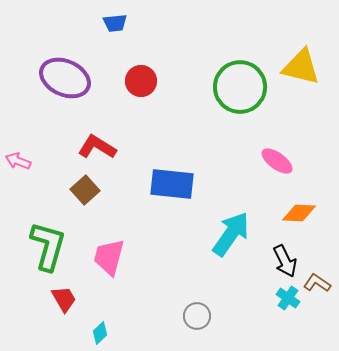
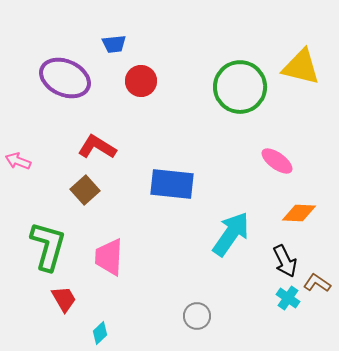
blue trapezoid: moved 1 px left, 21 px down
pink trapezoid: rotated 12 degrees counterclockwise
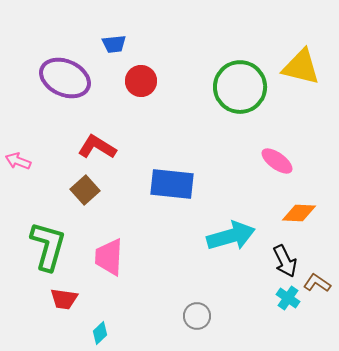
cyan arrow: moved 2 px down; rotated 39 degrees clockwise
red trapezoid: rotated 128 degrees clockwise
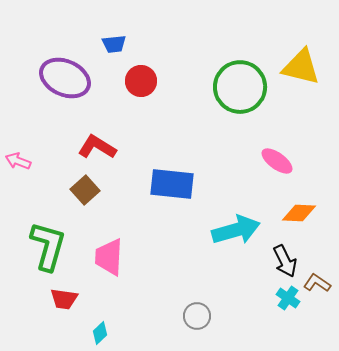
cyan arrow: moved 5 px right, 6 px up
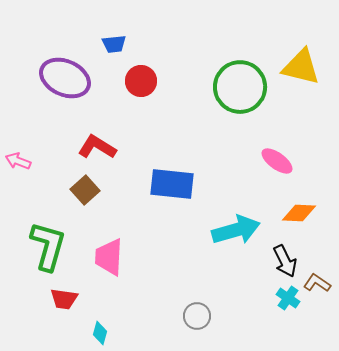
cyan diamond: rotated 30 degrees counterclockwise
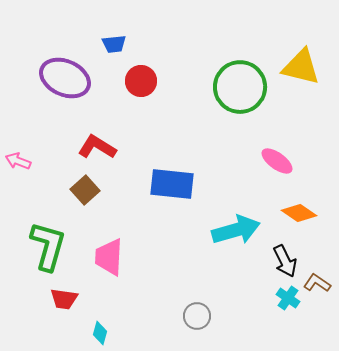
orange diamond: rotated 32 degrees clockwise
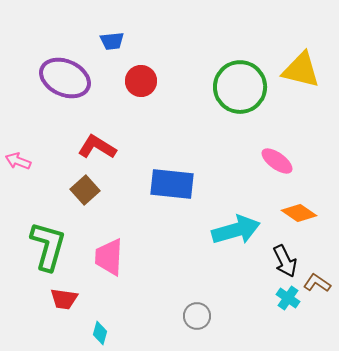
blue trapezoid: moved 2 px left, 3 px up
yellow triangle: moved 3 px down
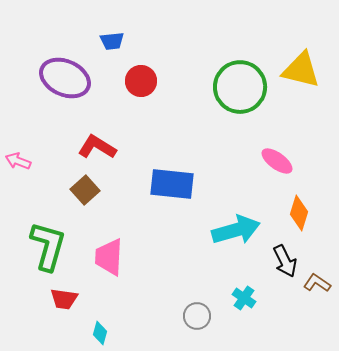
orange diamond: rotated 72 degrees clockwise
cyan cross: moved 44 px left
